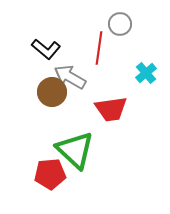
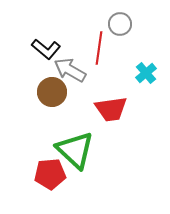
gray arrow: moved 7 px up
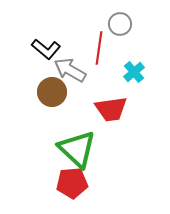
cyan cross: moved 12 px left, 1 px up
green triangle: moved 2 px right, 1 px up
red pentagon: moved 22 px right, 9 px down
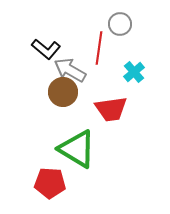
brown circle: moved 11 px right
green triangle: rotated 12 degrees counterclockwise
red pentagon: moved 22 px left; rotated 8 degrees clockwise
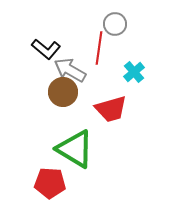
gray circle: moved 5 px left
red trapezoid: rotated 8 degrees counterclockwise
green triangle: moved 2 px left
